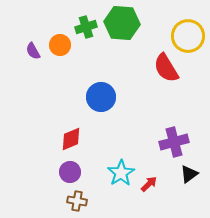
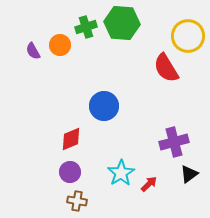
blue circle: moved 3 px right, 9 px down
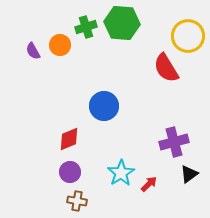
red diamond: moved 2 px left
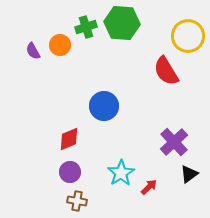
red semicircle: moved 3 px down
purple cross: rotated 28 degrees counterclockwise
red arrow: moved 3 px down
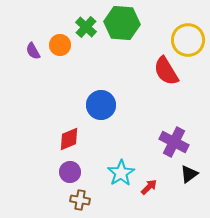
green cross: rotated 30 degrees counterclockwise
yellow circle: moved 4 px down
blue circle: moved 3 px left, 1 px up
purple cross: rotated 20 degrees counterclockwise
brown cross: moved 3 px right, 1 px up
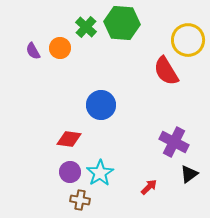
orange circle: moved 3 px down
red diamond: rotated 30 degrees clockwise
cyan star: moved 21 px left
